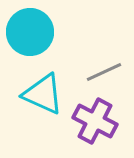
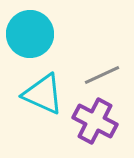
cyan circle: moved 2 px down
gray line: moved 2 px left, 3 px down
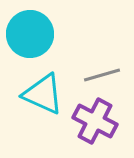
gray line: rotated 9 degrees clockwise
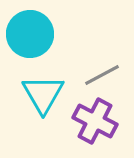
gray line: rotated 12 degrees counterclockwise
cyan triangle: rotated 36 degrees clockwise
